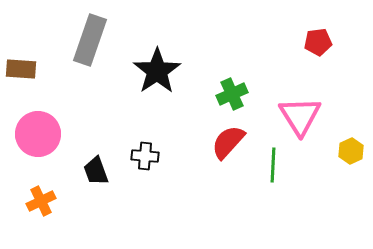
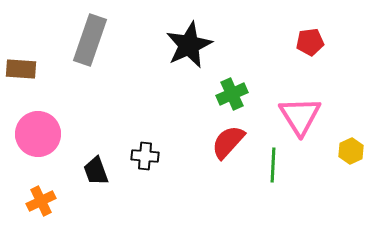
red pentagon: moved 8 px left
black star: moved 32 px right, 26 px up; rotated 9 degrees clockwise
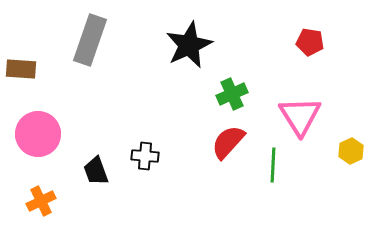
red pentagon: rotated 16 degrees clockwise
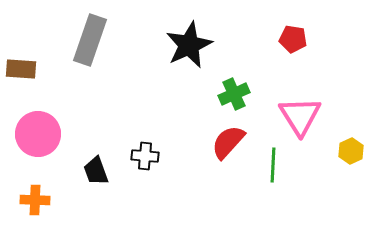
red pentagon: moved 17 px left, 3 px up
green cross: moved 2 px right
orange cross: moved 6 px left, 1 px up; rotated 28 degrees clockwise
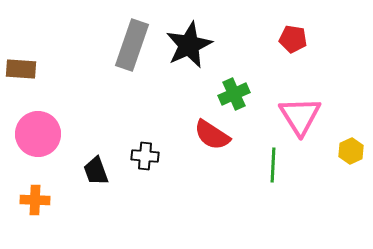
gray rectangle: moved 42 px right, 5 px down
red semicircle: moved 16 px left, 7 px up; rotated 99 degrees counterclockwise
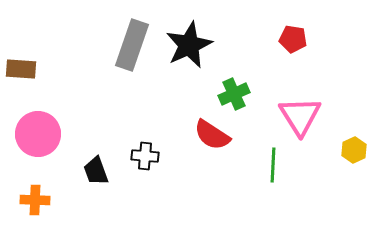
yellow hexagon: moved 3 px right, 1 px up
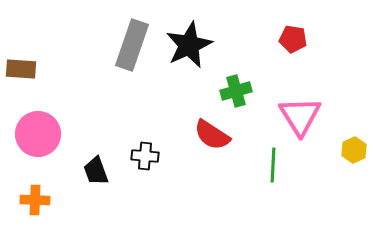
green cross: moved 2 px right, 3 px up; rotated 8 degrees clockwise
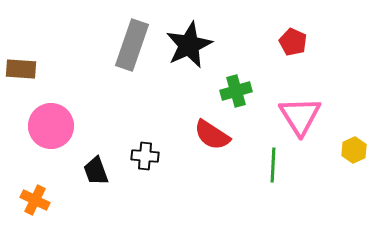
red pentagon: moved 3 px down; rotated 16 degrees clockwise
pink circle: moved 13 px right, 8 px up
orange cross: rotated 24 degrees clockwise
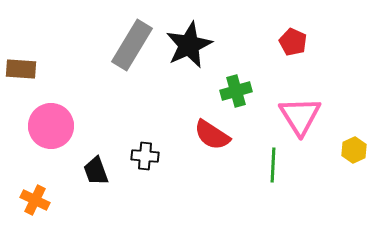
gray rectangle: rotated 12 degrees clockwise
